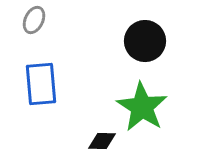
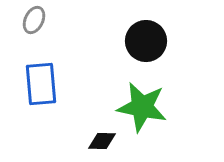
black circle: moved 1 px right
green star: rotated 21 degrees counterclockwise
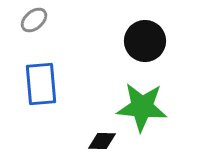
gray ellipse: rotated 24 degrees clockwise
black circle: moved 1 px left
green star: rotated 6 degrees counterclockwise
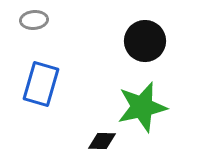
gray ellipse: rotated 36 degrees clockwise
blue rectangle: rotated 21 degrees clockwise
green star: rotated 18 degrees counterclockwise
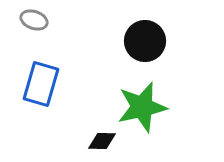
gray ellipse: rotated 24 degrees clockwise
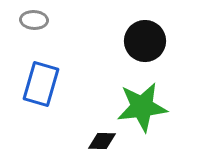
gray ellipse: rotated 16 degrees counterclockwise
green star: rotated 6 degrees clockwise
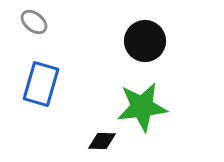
gray ellipse: moved 2 px down; rotated 36 degrees clockwise
